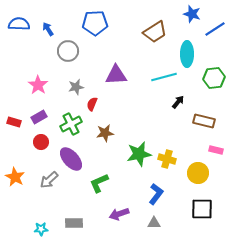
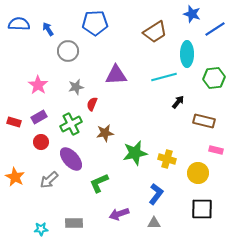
green star: moved 4 px left, 1 px up
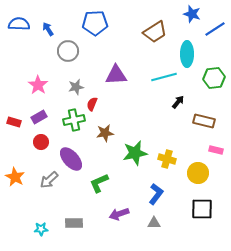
green cross: moved 3 px right, 4 px up; rotated 15 degrees clockwise
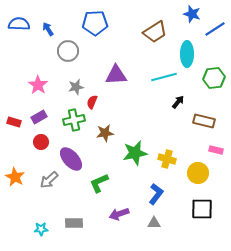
red semicircle: moved 2 px up
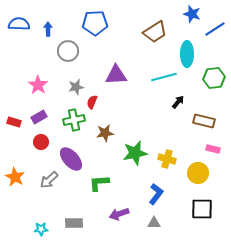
blue arrow: rotated 32 degrees clockwise
pink rectangle: moved 3 px left, 1 px up
green L-shape: rotated 20 degrees clockwise
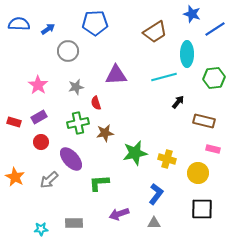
blue arrow: rotated 56 degrees clockwise
red semicircle: moved 4 px right, 1 px down; rotated 40 degrees counterclockwise
green cross: moved 4 px right, 3 px down
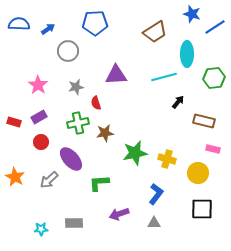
blue line: moved 2 px up
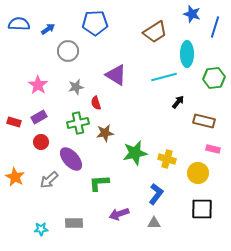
blue line: rotated 40 degrees counterclockwise
purple triangle: rotated 35 degrees clockwise
